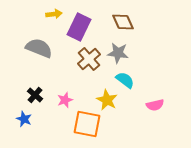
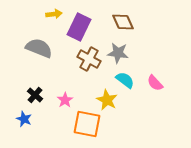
brown cross: rotated 20 degrees counterclockwise
pink star: rotated 14 degrees counterclockwise
pink semicircle: moved 22 px up; rotated 60 degrees clockwise
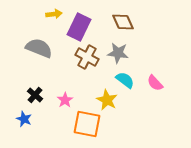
brown cross: moved 2 px left, 2 px up
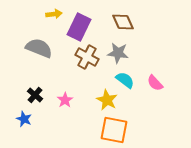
orange square: moved 27 px right, 6 px down
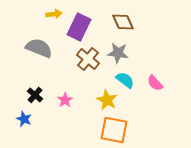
brown cross: moved 1 px right, 2 px down; rotated 10 degrees clockwise
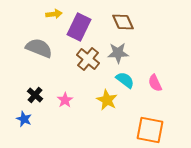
gray star: rotated 10 degrees counterclockwise
pink semicircle: rotated 18 degrees clockwise
orange square: moved 36 px right
